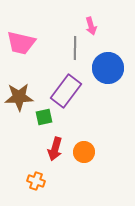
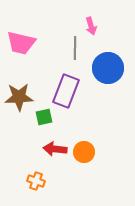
purple rectangle: rotated 16 degrees counterclockwise
red arrow: rotated 80 degrees clockwise
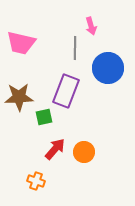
red arrow: rotated 125 degrees clockwise
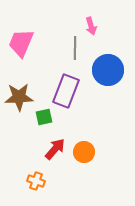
pink trapezoid: rotated 100 degrees clockwise
blue circle: moved 2 px down
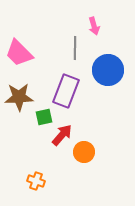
pink arrow: moved 3 px right
pink trapezoid: moved 2 px left, 10 px down; rotated 68 degrees counterclockwise
red arrow: moved 7 px right, 14 px up
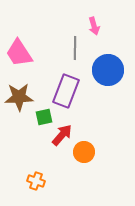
pink trapezoid: rotated 12 degrees clockwise
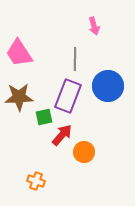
gray line: moved 11 px down
blue circle: moved 16 px down
purple rectangle: moved 2 px right, 5 px down
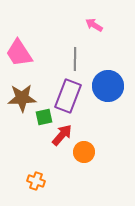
pink arrow: moved 1 px up; rotated 138 degrees clockwise
brown star: moved 3 px right, 1 px down
